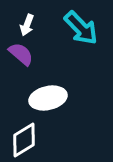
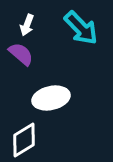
white ellipse: moved 3 px right
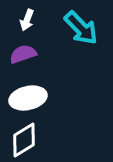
white arrow: moved 5 px up
purple semicircle: moved 2 px right; rotated 60 degrees counterclockwise
white ellipse: moved 23 px left
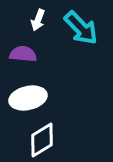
white arrow: moved 11 px right
purple semicircle: rotated 24 degrees clockwise
white diamond: moved 18 px right
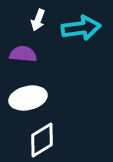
cyan arrow: rotated 54 degrees counterclockwise
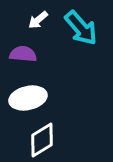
white arrow: rotated 30 degrees clockwise
cyan arrow: rotated 57 degrees clockwise
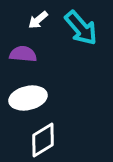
white diamond: moved 1 px right
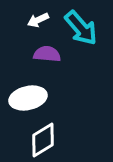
white arrow: rotated 15 degrees clockwise
purple semicircle: moved 24 px right
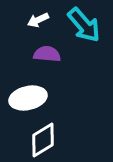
cyan arrow: moved 3 px right, 3 px up
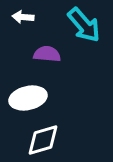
white arrow: moved 15 px left, 3 px up; rotated 30 degrees clockwise
white diamond: rotated 15 degrees clockwise
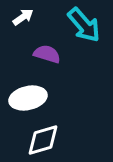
white arrow: rotated 140 degrees clockwise
purple semicircle: rotated 12 degrees clockwise
